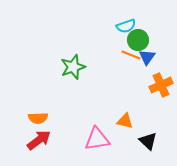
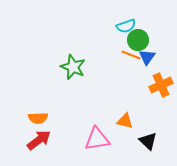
green star: rotated 30 degrees counterclockwise
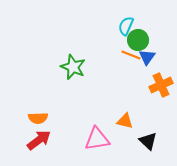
cyan semicircle: rotated 132 degrees clockwise
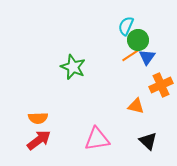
orange line: rotated 54 degrees counterclockwise
orange triangle: moved 11 px right, 15 px up
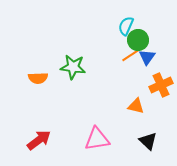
green star: rotated 15 degrees counterclockwise
orange semicircle: moved 40 px up
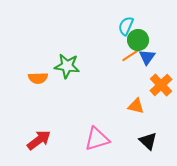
green star: moved 6 px left, 1 px up
orange cross: rotated 20 degrees counterclockwise
pink triangle: rotated 8 degrees counterclockwise
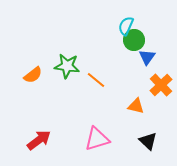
green circle: moved 4 px left
orange line: moved 35 px left, 25 px down; rotated 72 degrees clockwise
orange semicircle: moved 5 px left, 3 px up; rotated 36 degrees counterclockwise
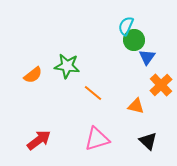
orange line: moved 3 px left, 13 px down
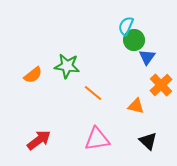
pink triangle: rotated 8 degrees clockwise
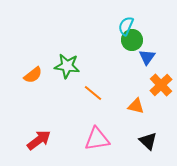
green circle: moved 2 px left
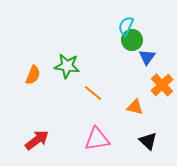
orange semicircle: rotated 30 degrees counterclockwise
orange cross: moved 1 px right
orange triangle: moved 1 px left, 1 px down
red arrow: moved 2 px left
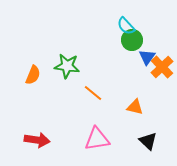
cyan semicircle: rotated 66 degrees counterclockwise
orange cross: moved 18 px up
red arrow: rotated 45 degrees clockwise
